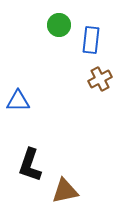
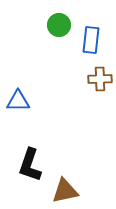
brown cross: rotated 25 degrees clockwise
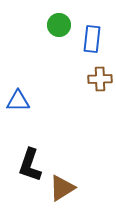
blue rectangle: moved 1 px right, 1 px up
brown triangle: moved 3 px left, 3 px up; rotated 20 degrees counterclockwise
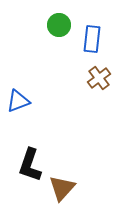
brown cross: moved 1 px left, 1 px up; rotated 35 degrees counterclockwise
blue triangle: rotated 20 degrees counterclockwise
brown triangle: rotated 16 degrees counterclockwise
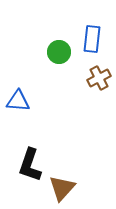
green circle: moved 27 px down
brown cross: rotated 10 degrees clockwise
blue triangle: rotated 25 degrees clockwise
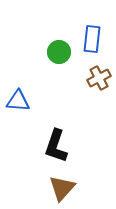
black L-shape: moved 26 px right, 19 px up
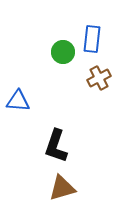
green circle: moved 4 px right
brown triangle: rotated 32 degrees clockwise
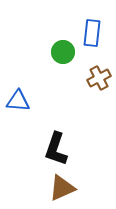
blue rectangle: moved 6 px up
black L-shape: moved 3 px down
brown triangle: rotated 8 degrees counterclockwise
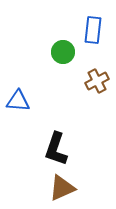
blue rectangle: moved 1 px right, 3 px up
brown cross: moved 2 px left, 3 px down
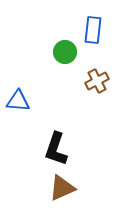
green circle: moved 2 px right
